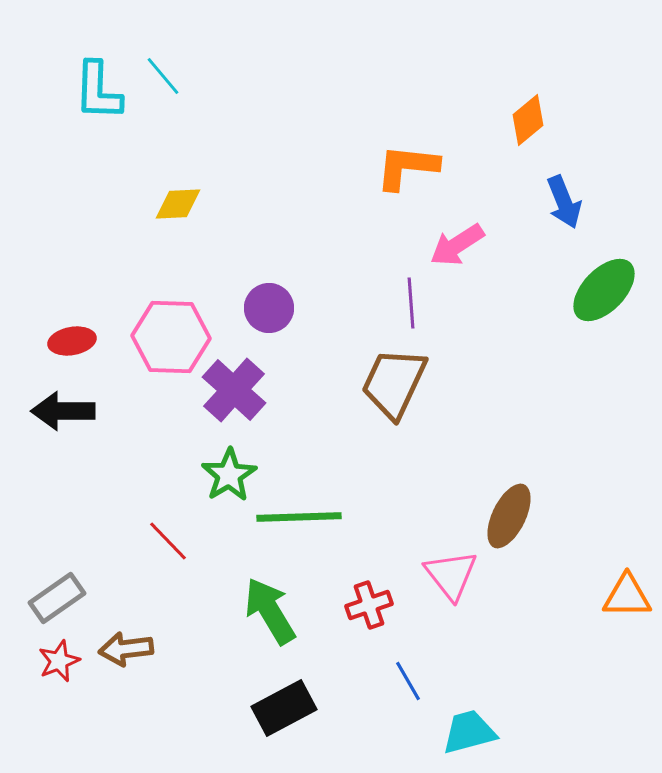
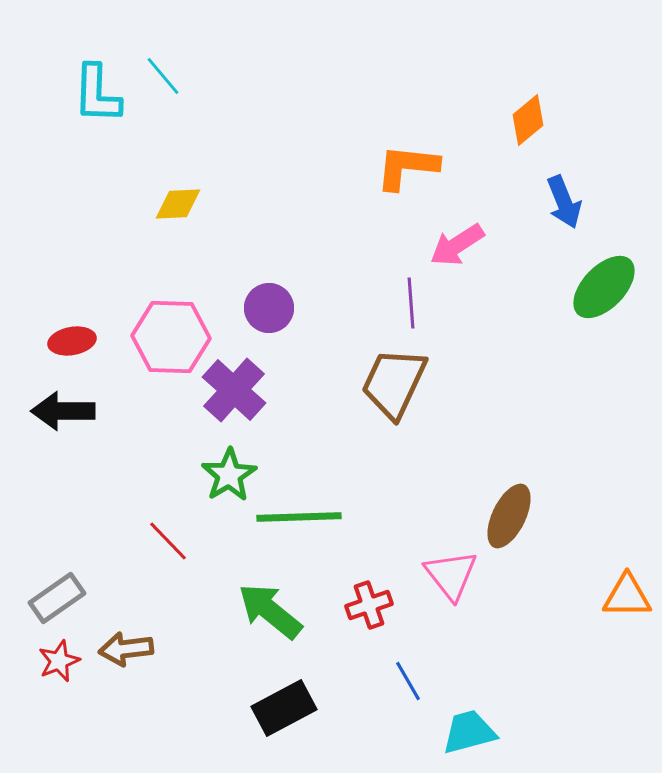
cyan L-shape: moved 1 px left, 3 px down
green ellipse: moved 3 px up
green arrow: rotated 20 degrees counterclockwise
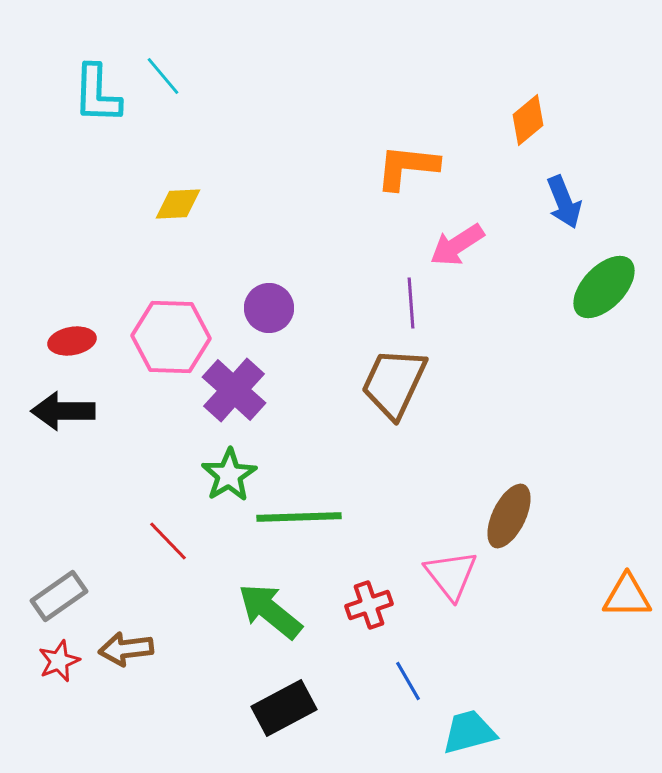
gray rectangle: moved 2 px right, 2 px up
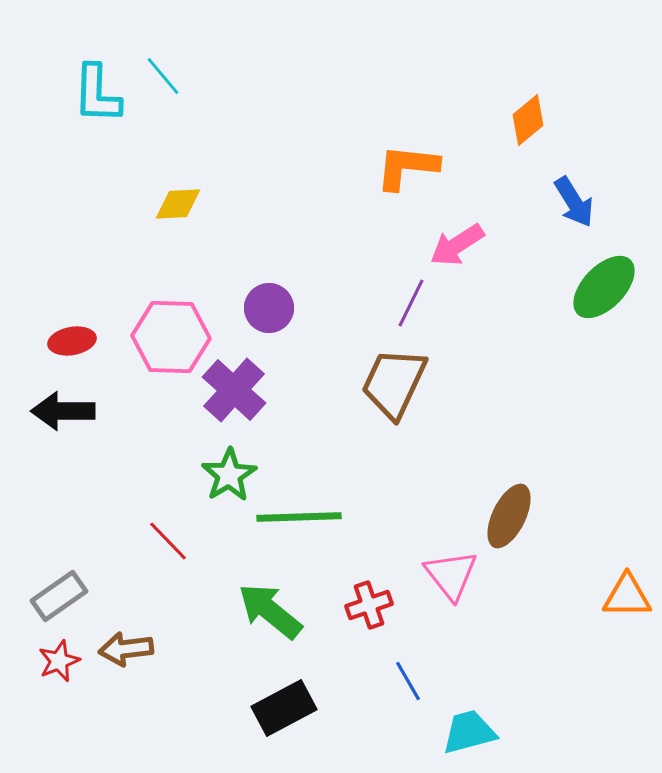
blue arrow: moved 10 px right; rotated 10 degrees counterclockwise
purple line: rotated 30 degrees clockwise
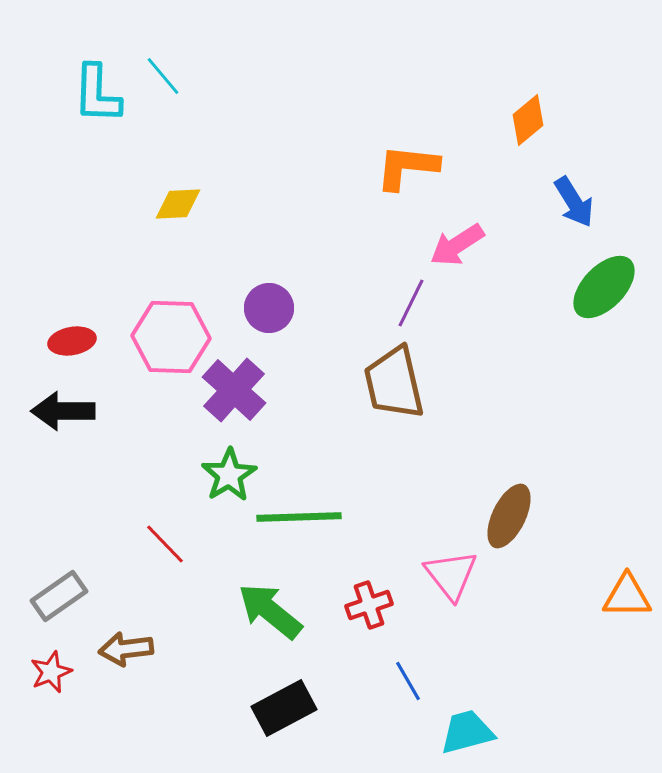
brown trapezoid: rotated 38 degrees counterclockwise
red line: moved 3 px left, 3 px down
red star: moved 8 px left, 11 px down
cyan trapezoid: moved 2 px left
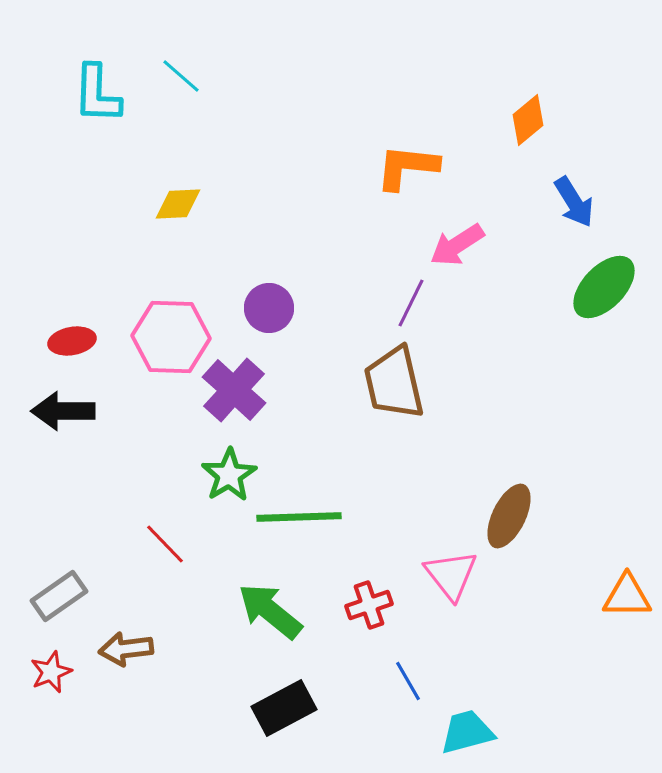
cyan line: moved 18 px right; rotated 9 degrees counterclockwise
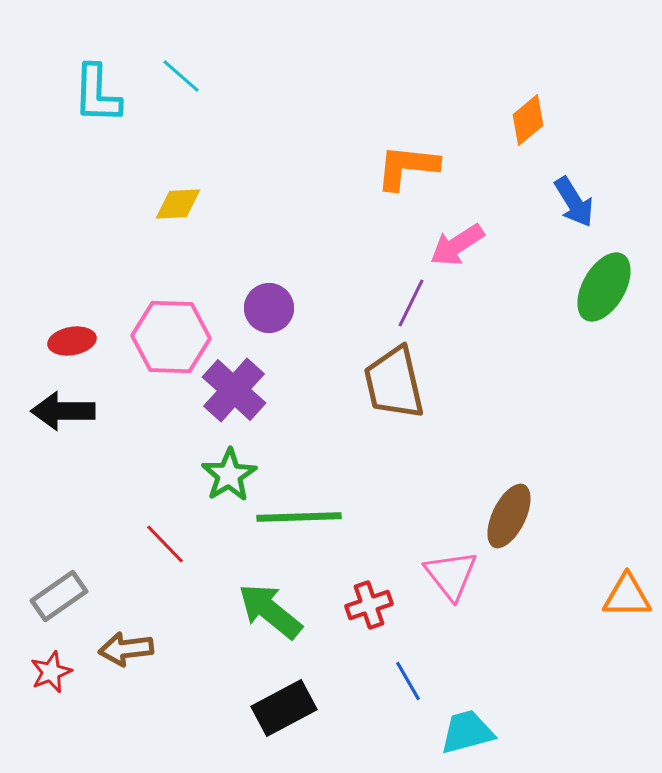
green ellipse: rotated 14 degrees counterclockwise
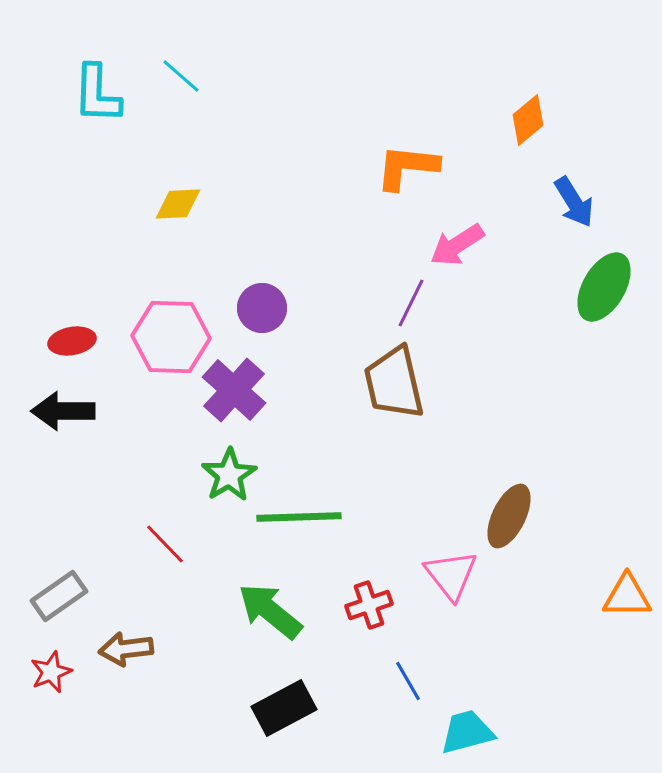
purple circle: moved 7 px left
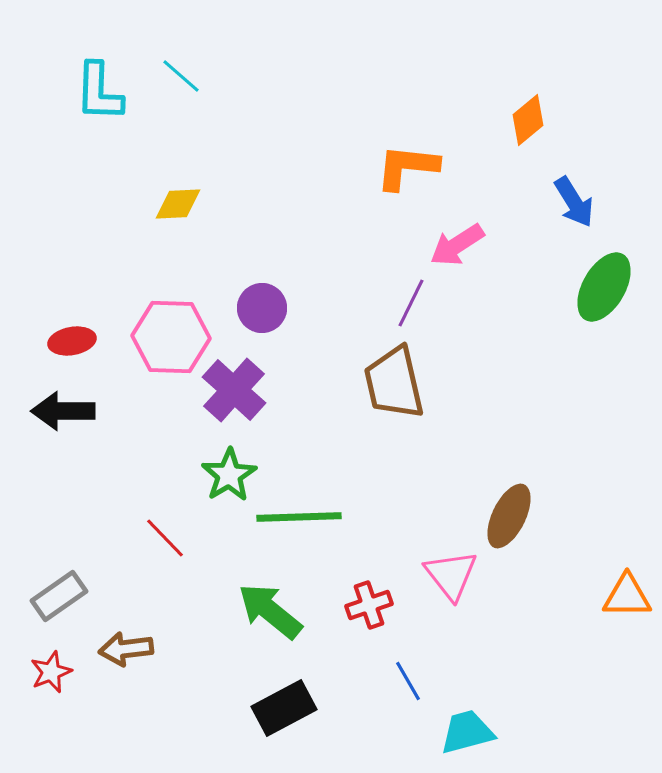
cyan L-shape: moved 2 px right, 2 px up
red line: moved 6 px up
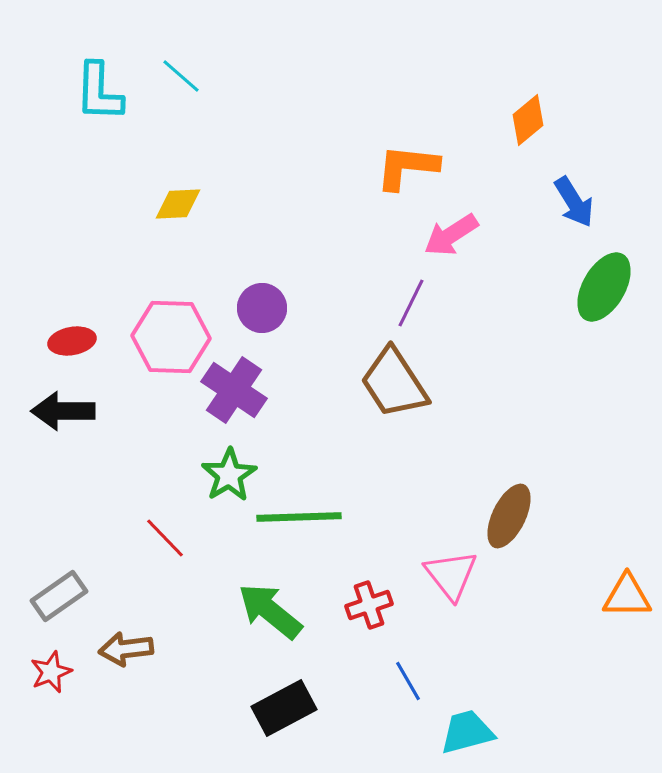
pink arrow: moved 6 px left, 10 px up
brown trapezoid: rotated 20 degrees counterclockwise
purple cross: rotated 8 degrees counterclockwise
